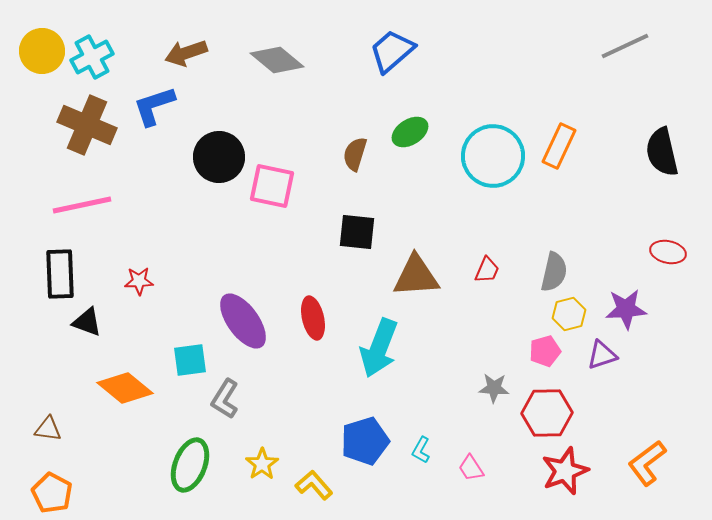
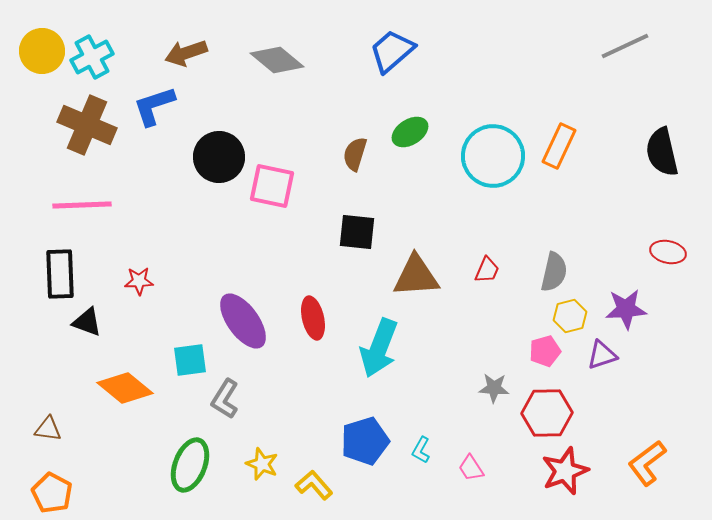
pink line at (82, 205): rotated 10 degrees clockwise
yellow hexagon at (569, 314): moved 1 px right, 2 px down
yellow star at (262, 464): rotated 16 degrees counterclockwise
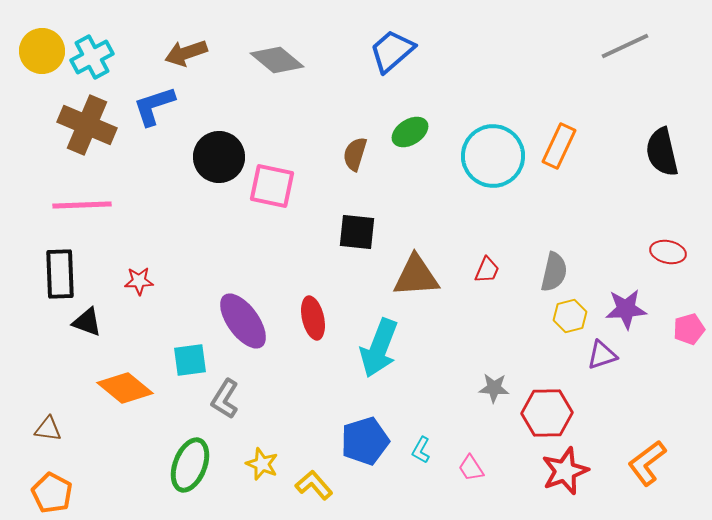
pink pentagon at (545, 351): moved 144 px right, 22 px up
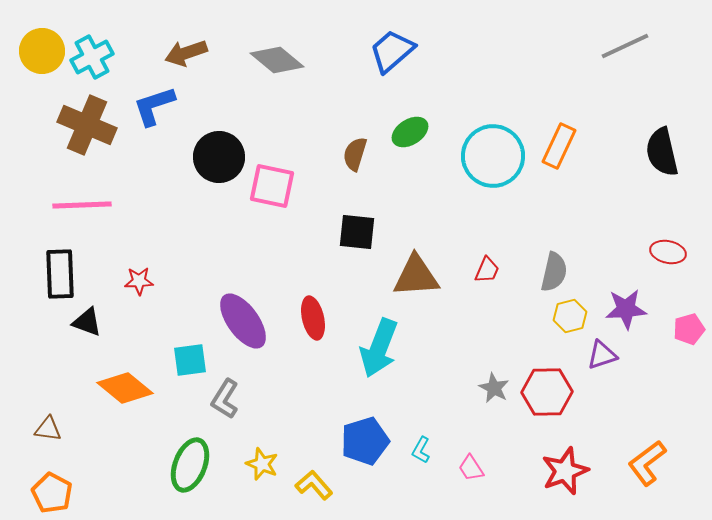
gray star at (494, 388): rotated 24 degrees clockwise
red hexagon at (547, 413): moved 21 px up
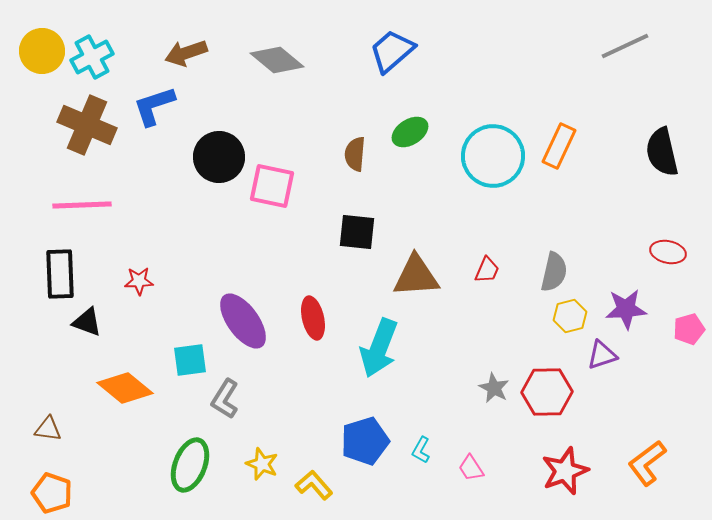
brown semicircle at (355, 154): rotated 12 degrees counterclockwise
orange pentagon at (52, 493): rotated 9 degrees counterclockwise
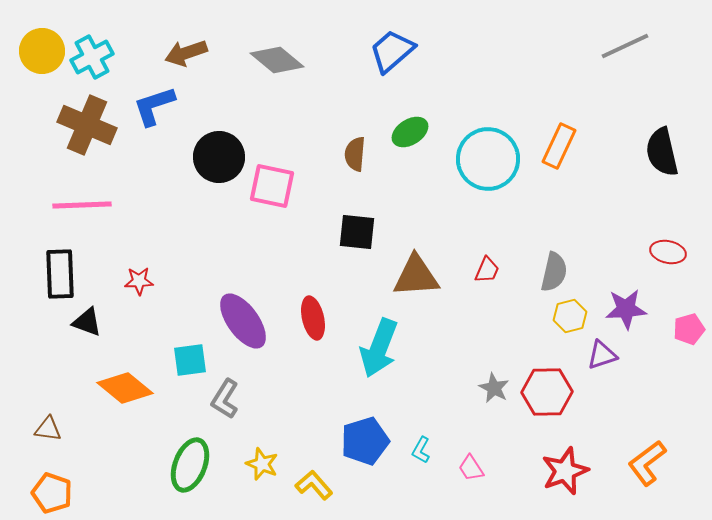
cyan circle at (493, 156): moved 5 px left, 3 px down
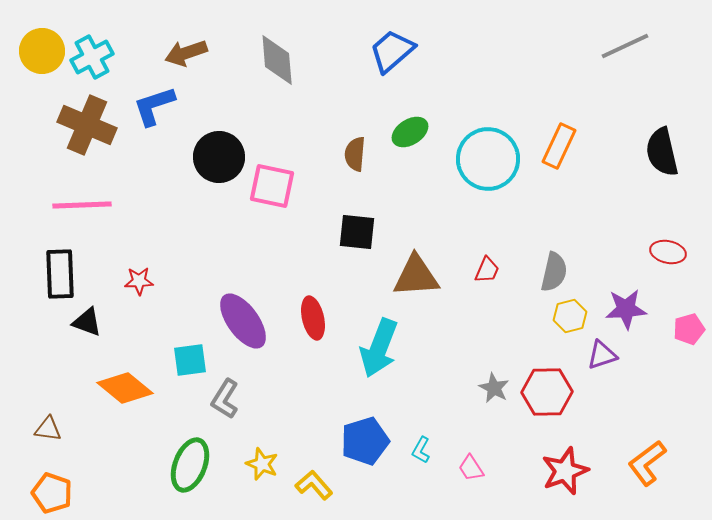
gray diamond at (277, 60): rotated 46 degrees clockwise
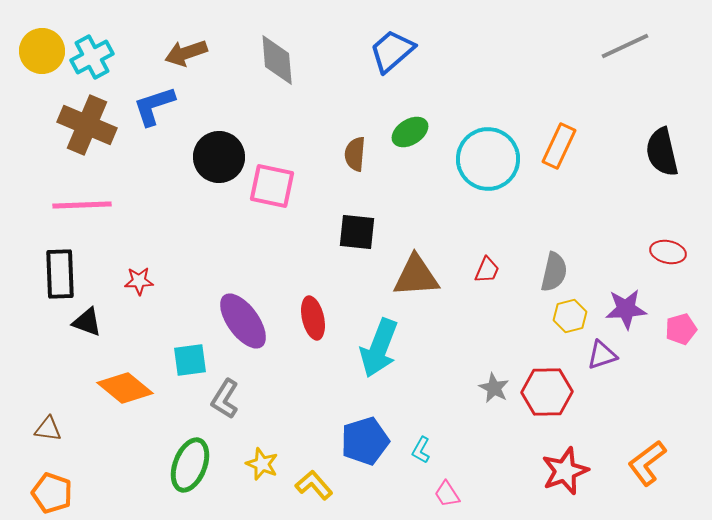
pink pentagon at (689, 329): moved 8 px left
pink trapezoid at (471, 468): moved 24 px left, 26 px down
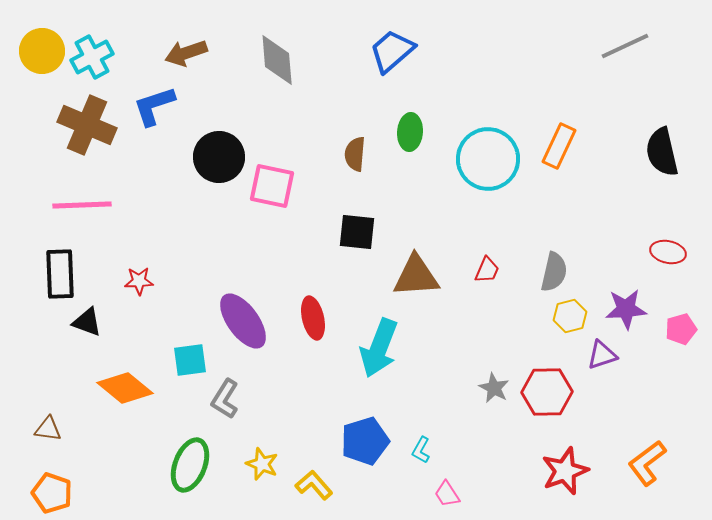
green ellipse at (410, 132): rotated 54 degrees counterclockwise
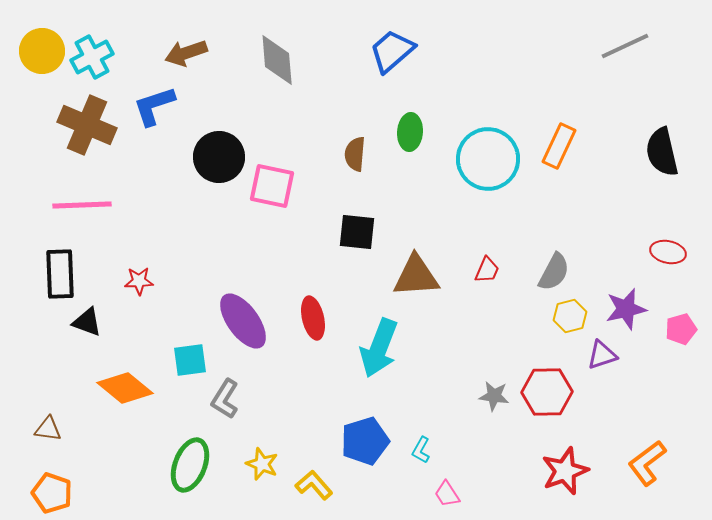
gray semicircle at (554, 272): rotated 15 degrees clockwise
purple star at (626, 309): rotated 9 degrees counterclockwise
gray star at (494, 388): moved 8 px down; rotated 20 degrees counterclockwise
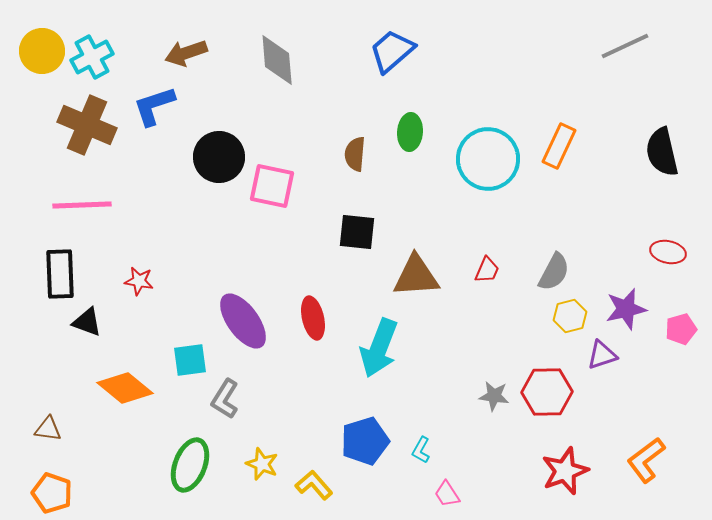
red star at (139, 281): rotated 12 degrees clockwise
orange L-shape at (647, 463): moved 1 px left, 3 px up
